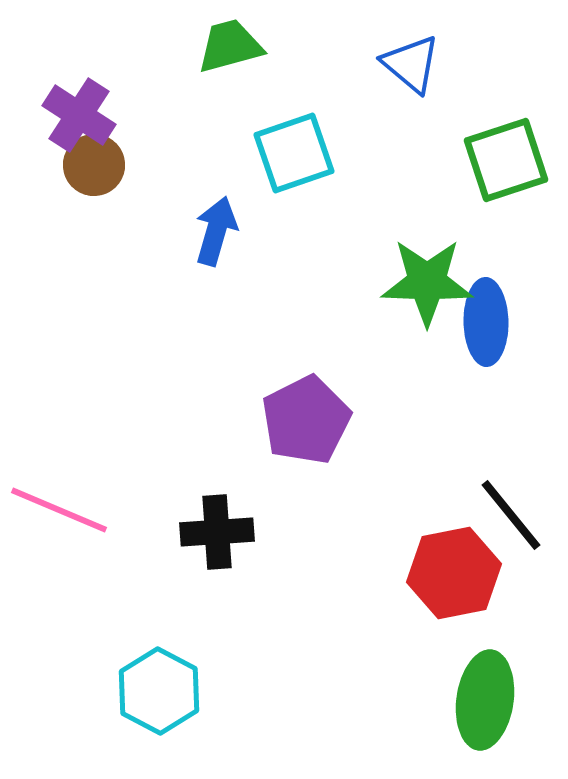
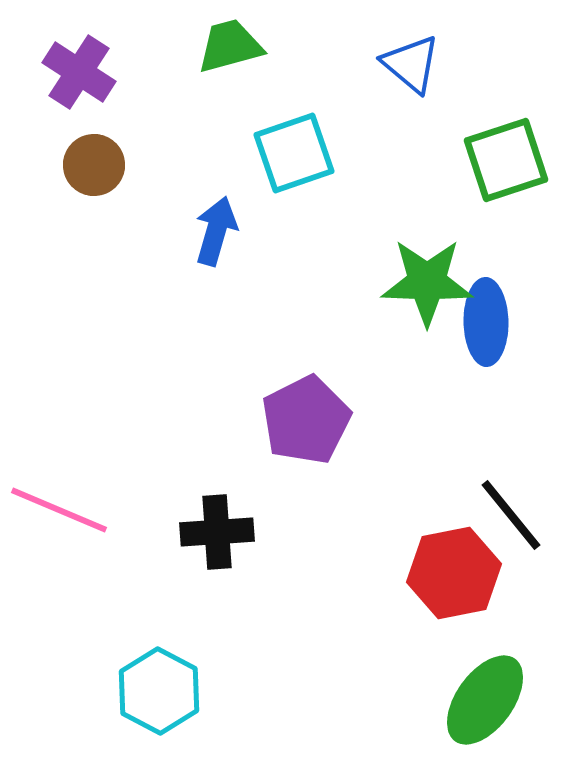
purple cross: moved 43 px up
green ellipse: rotated 28 degrees clockwise
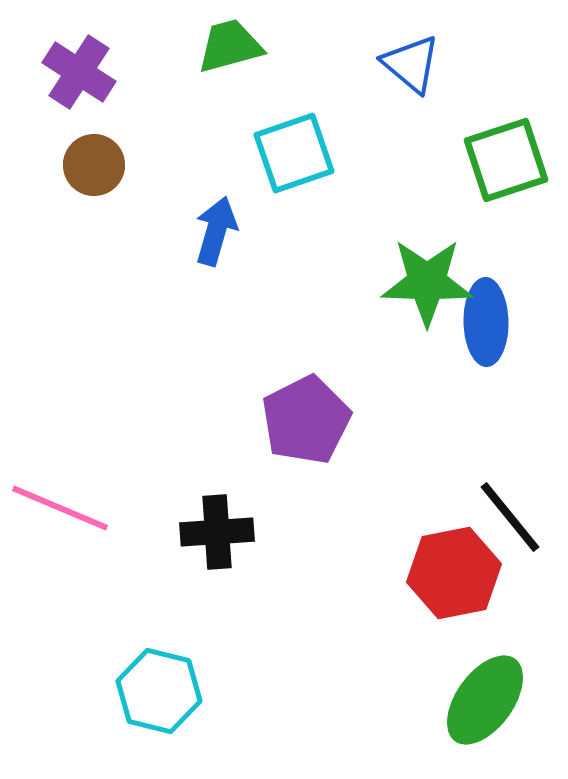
pink line: moved 1 px right, 2 px up
black line: moved 1 px left, 2 px down
cyan hexagon: rotated 14 degrees counterclockwise
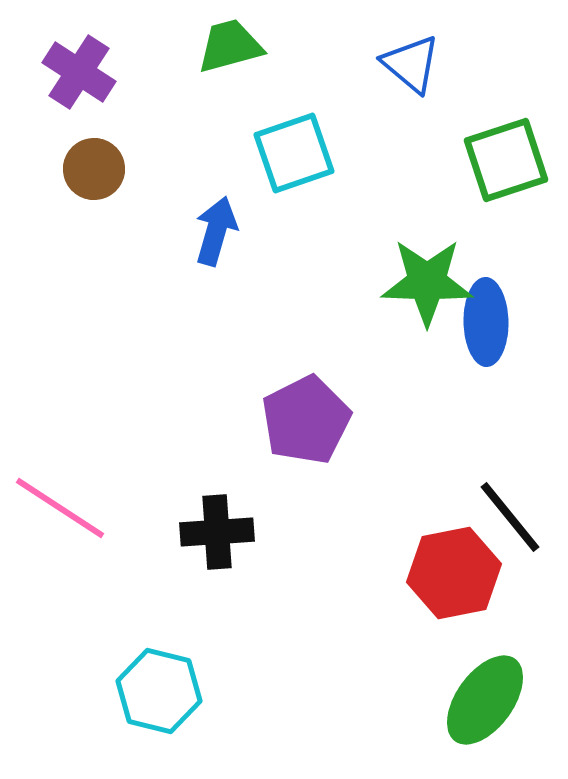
brown circle: moved 4 px down
pink line: rotated 10 degrees clockwise
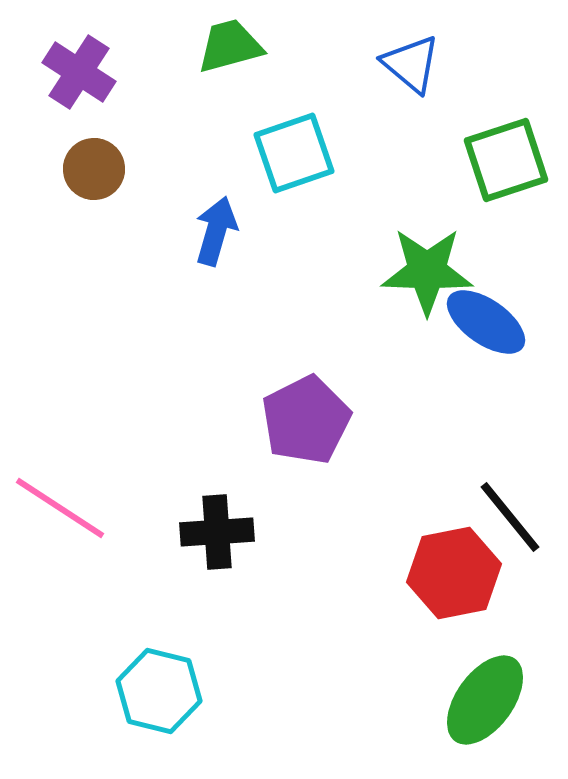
green star: moved 11 px up
blue ellipse: rotated 54 degrees counterclockwise
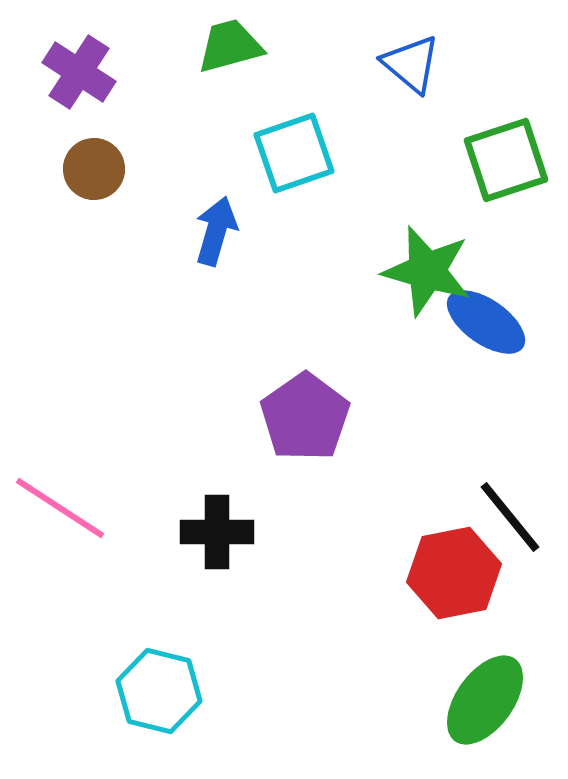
green star: rotated 14 degrees clockwise
purple pentagon: moved 1 px left, 3 px up; rotated 8 degrees counterclockwise
black cross: rotated 4 degrees clockwise
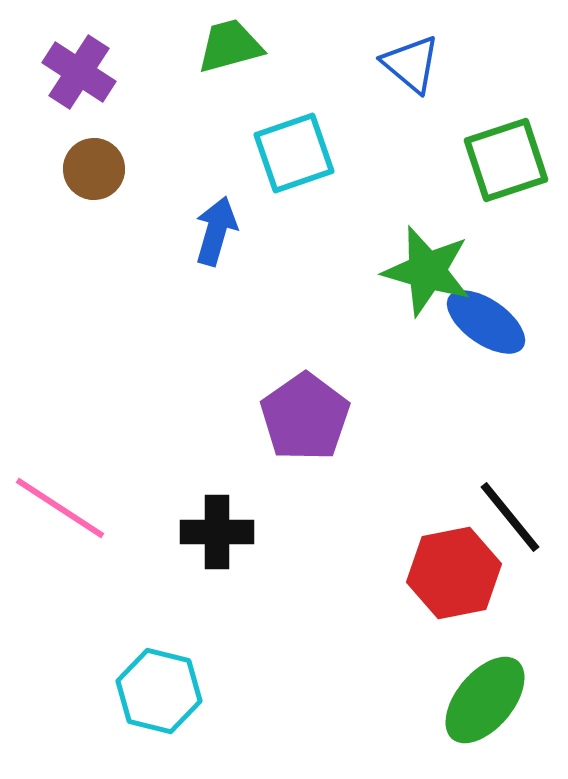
green ellipse: rotated 4 degrees clockwise
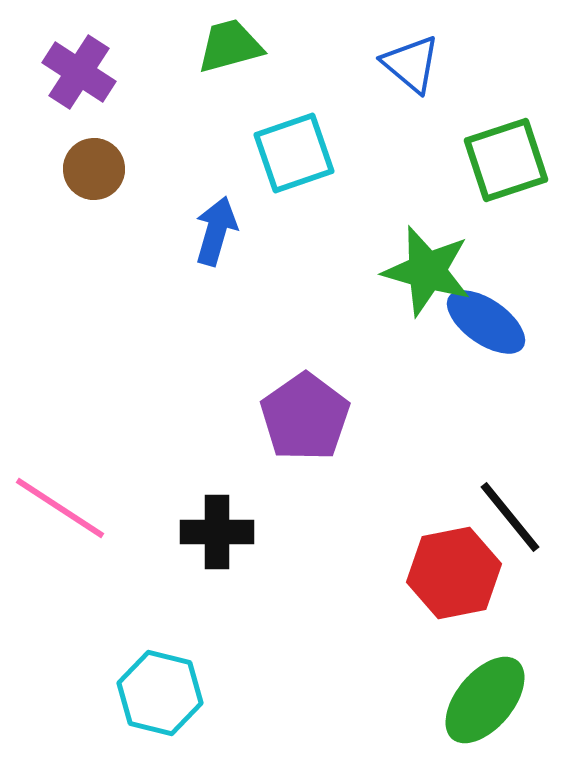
cyan hexagon: moved 1 px right, 2 px down
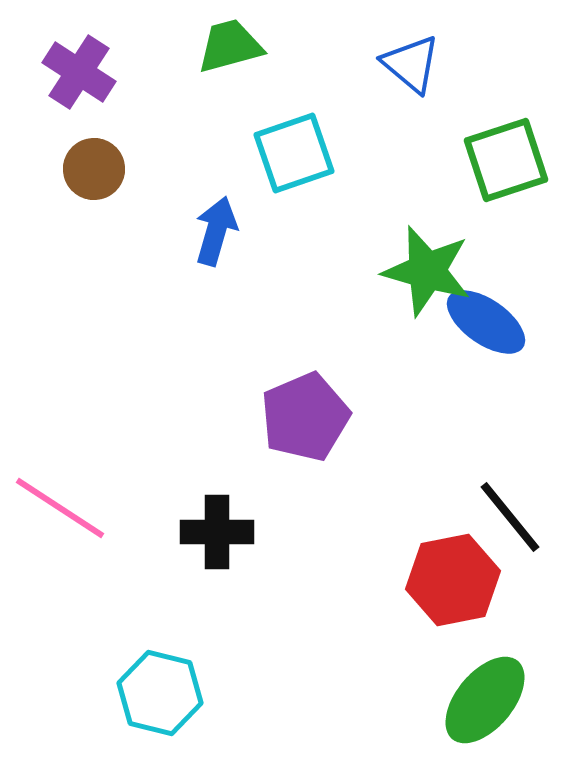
purple pentagon: rotated 12 degrees clockwise
red hexagon: moved 1 px left, 7 px down
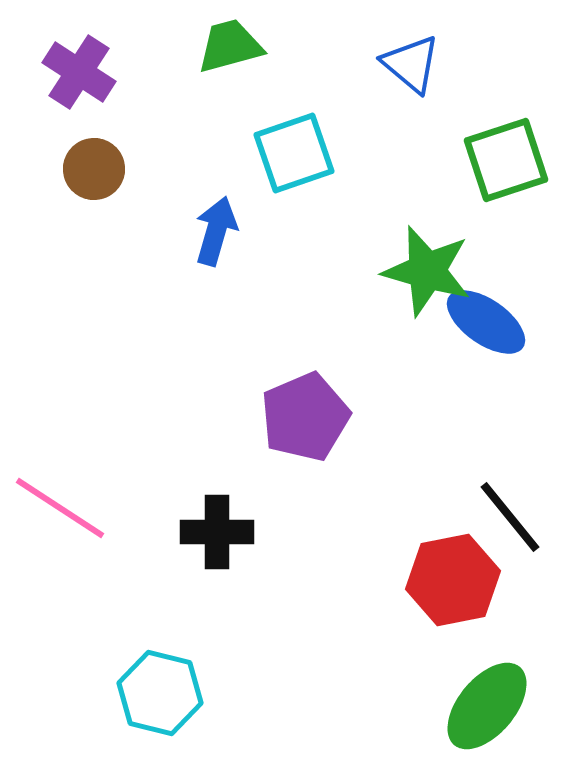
green ellipse: moved 2 px right, 6 px down
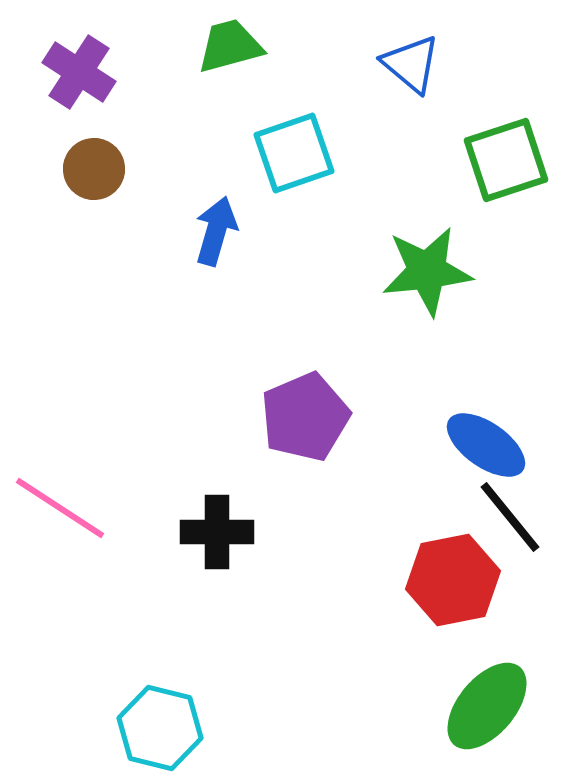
green star: rotated 22 degrees counterclockwise
blue ellipse: moved 123 px down
cyan hexagon: moved 35 px down
